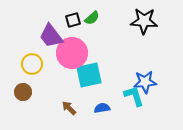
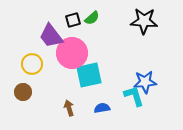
brown arrow: rotated 28 degrees clockwise
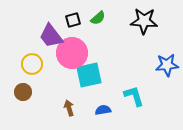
green semicircle: moved 6 px right
blue star: moved 22 px right, 17 px up
blue semicircle: moved 1 px right, 2 px down
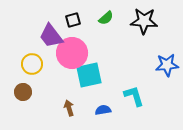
green semicircle: moved 8 px right
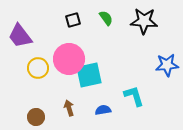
green semicircle: rotated 84 degrees counterclockwise
purple trapezoid: moved 31 px left
pink circle: moved 3 px left, 6 px down
yellow circle: moved 6 px right, 4 px down
brown circle: moved 13 px right, 25 px down
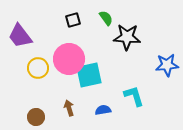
black star: moved 17 px left, 16 px down
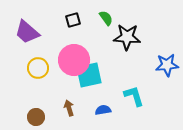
purple trapezoid: moved 7 px right, 4 px up; rotated 12 degrees counterclockwise
pink circle: moved 5 px right, 1 px down
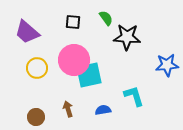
black square: moved 2 px down; rotated 21 degrees clockwise
yellow circle: moved 1 px left
brown arrow: moved 1 px left, 1 px down
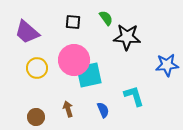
blue semicircle: rotated 77 degrees clockwise
